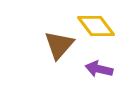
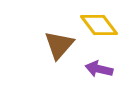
yellow diamond: moved 3 px right, 1 px up
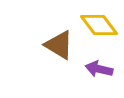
brown triangle: rotated 40 degrees counterclockwise
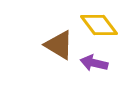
purple arrow: moved 5 px left, 6 px up
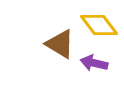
brown triangle: moved 1 px right, 1 px up
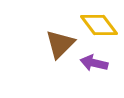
brown triangle: rotated 44 degrees clockwise
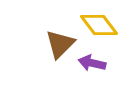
purple arrow: moved 2 px left
